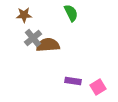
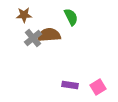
green semicircle: moved 4 px down
brown semicircle: moved 1 px right, 10 px up
purple rectangle: moved 3 px left, 4 px down
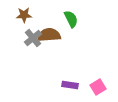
green semicircle: moved 2 px down
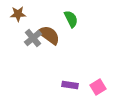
brown star: moved 6 px left, 1 px up
brown semicircle: rotated 40 degrees clockwise
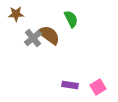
brown star: moved 2 px left
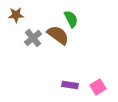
brown star: moved 1 px down
brown semicircle: moved 9 px right
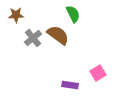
green semicircle: moved 2 px right, 5 px up
pink square: moved 14 px up
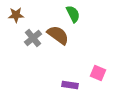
pink square: rotated 35 degrees counterclockwise
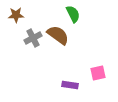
gray cross: rotated 12 degrees clockwise
pink square: rotated 35 degrees counterclockwise
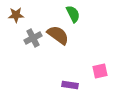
pink square: moved 2 px right, 2 px up
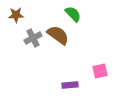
green semicircle: rotated 18 degrees counterclockwise
purple rectangle: rotated 14 degrees counterclockwise
